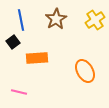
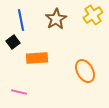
yellow cross: moved 2 px left, 5 px up
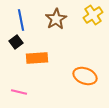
black square: moved 3 px right
orange ellipse: moved 5 px down; rotated 40 degrees counterclockwise
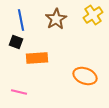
black square: rotated 32 degrees counterclockwise
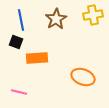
yellow cross: rotated 24 degrees clockwise
orange ellipse: moved 2 px left, 1 px down
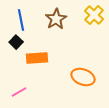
yellow cross: moved 1 px right; rotated 36 degrees counterclockwise
black square: rotated 24 degrees clockwise
pink line: rotated 42 degrees counterclockwise
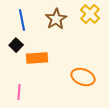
yellow cross: moved 4 px left, 1 px up
blue line: moved 1 px right
black square: moved 3 px down
pink line: rotated 56 degrees counterclockwise
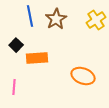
yellow cross: moved 6 px right, 6 px down; rotated 12 degrees clockwise
blue line: moved 8 px right, 4 px up
orange ellipse: moved 1 px up
pink line: moved 5 px left, 5 px up
